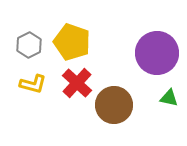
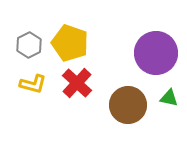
yellow pentagon: moved 2 px left, 1 px down
purple circle: moved 1 px left
brown circle: moved 14 px right
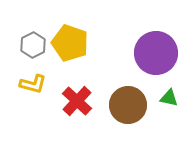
gray hexagon: moved 4 px right
red cross: moved 18 px down
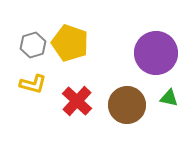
gray hexagon: rotated 10 degrees clockwise
brown circle: moved 1 px left
